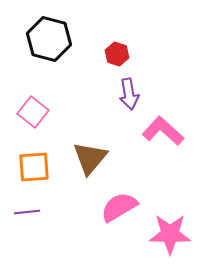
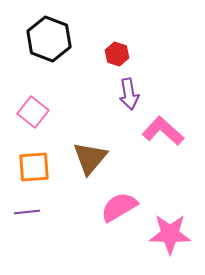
black hexagon: rotated 6 degrees clockwise
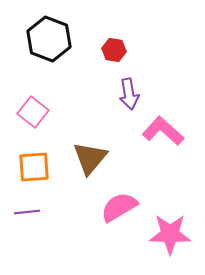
red hexagon: moved 3 px left, 4 px up; rotated 10 degrees counterclockwise
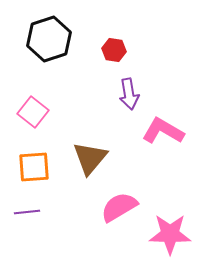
black hexagon: rotated 21 degrees clockwise
pink L-shape: rotated 12 degrees counterclockwise
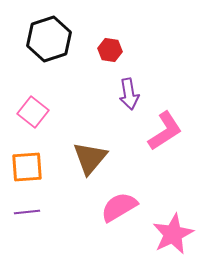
red hexagon: moved 4 px left
pink L-shape: moved 2 px right; rotated 117 degrees clockwise
orange square: moved 7 px left
pink star: moved 3 px right; rotated 27 degrees counterclockwise
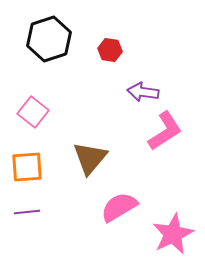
purple arrow: moved 14 px right, 2 px up; rotated 108 degrees clockwise
